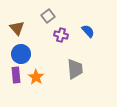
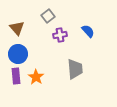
purple cross: moved 1 px left; rotated 24 degrees counterclockwise
blue circle: moved 3 px left
purple rectangle: moved 1 px down
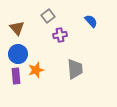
blue semicircle: moved 3 px right, 10 px up
orange star: moved 7 px up; rotated 21 degrees clockwise
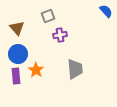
gray square: rotated 16 degrees clockwise
blue semicircle: moved 15 px right, 10 px up
orange star: rotated 21 degrees counterclockwise
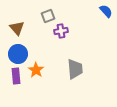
purple cross: moved 1 px right, 4 px up
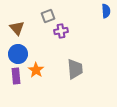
blue semicircle: rotated 40 degrees clockwise
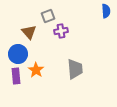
brown triangle: moved 12 px right, 4 px down
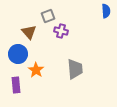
purple cross: rotated 24 degrees clockwise
purple rectangle: moved 9 px down
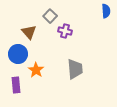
gray square: moved 2 px right; rotated 24 degrees counterclockwise
purple cross: moved 4 px right
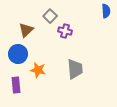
brown triangle: moved 3 px left, 2 px up; rotated 28 degrees clockwise
orange star: moved 2 px right; rotated 21 degrees counterclockwise
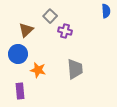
purple rectangle: moved 4 px right, 6 px down
